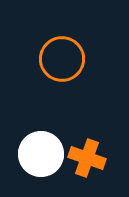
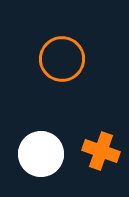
orange cross: moved 14 px right, 7 px up
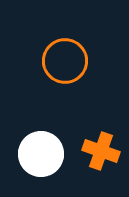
orange circle: moved 3 px right, 2 px down
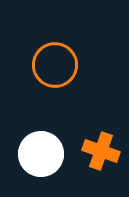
orange circle: moved 10 px left, 4 px down
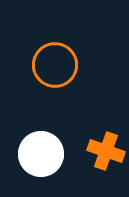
orange cross: moved 5 px right
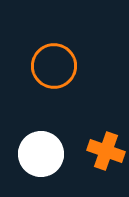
orange circle: moved 1 px left, 1 px down
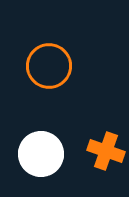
orange circle: moved 5 px left
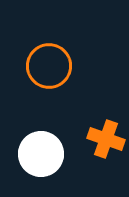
orange cross: moved 12 px up
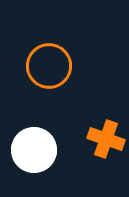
white circle: moved 7 px left, 4 px up
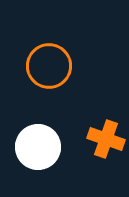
white circle: moved 4 px right, 3 px up
